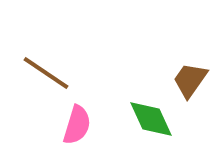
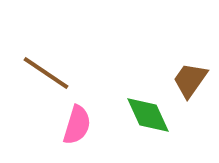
green diamond: moved 3 px left, 4 px up
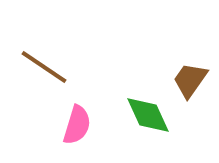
brown line: moved 2 px left, 6 px up
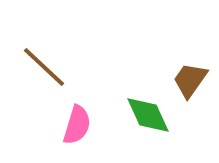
brown line: rotated 9 degrees clockwise
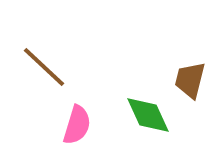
brown trapezoid: rotated 21 degrees counterclockwise
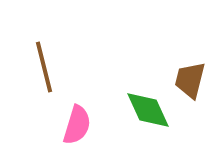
brown line: rotated 33 degrees clockwise
green diamond: moved 5 px up
